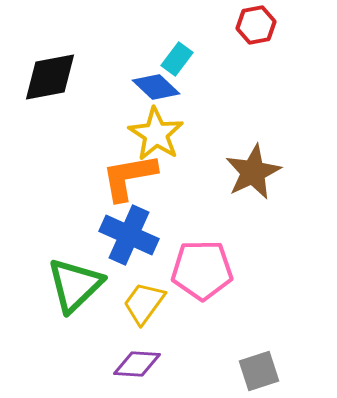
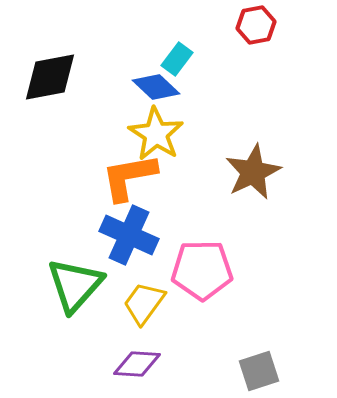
green triangle: rotated 4 degrees counterclockwise
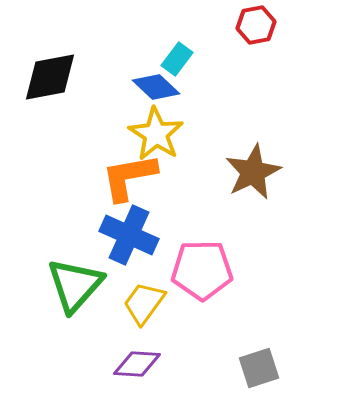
gray square: moved 3 px up
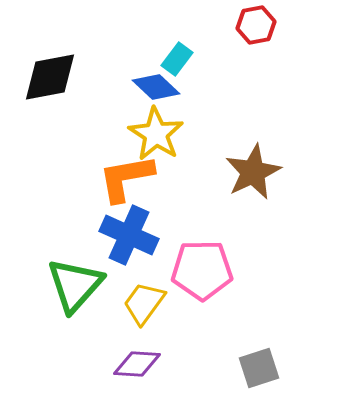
orange L-shape: moved 3 px left, 1 px down
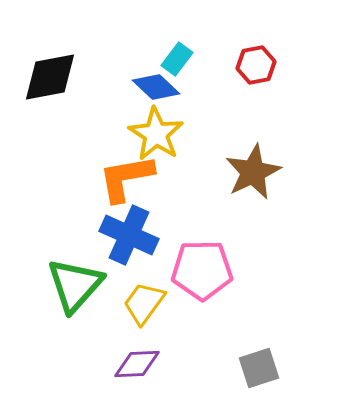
red hexagon: moved 40 px down
purple diamond: rotated 6 degrees counterclockwise
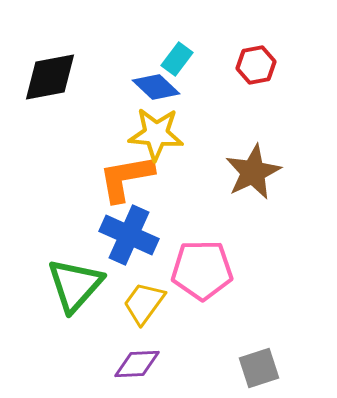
yellow star: rotated 28 degrees counterclockwise
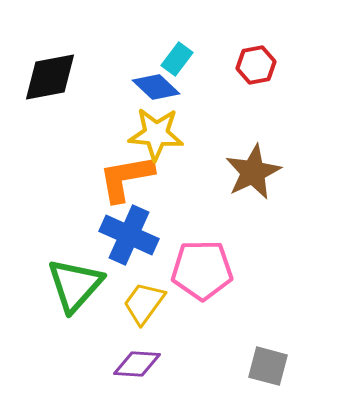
purple diamond: rotated 6 degrees clockwise
gray square: moved 9 px right, 2 px up; rotated 33 degrees clockwise
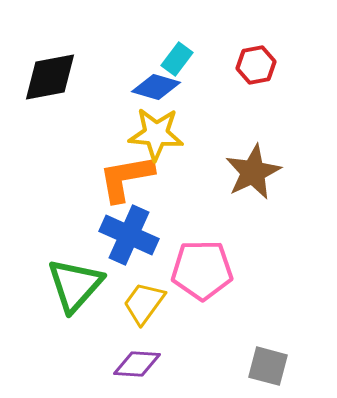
blue diamond: rotated 27 degrees counterclockwise
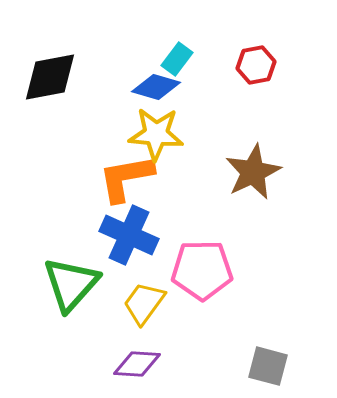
green triangle: moved 4 px left, 1 px up
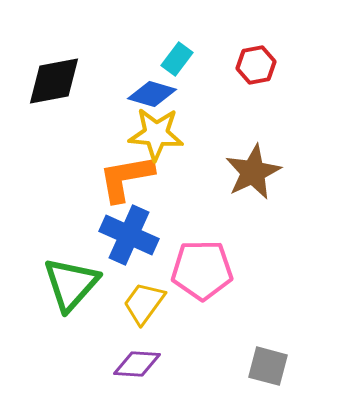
black diamond: moved 4 px right, 4 px down
blue diamond: moved 4 px left, 7 px down
